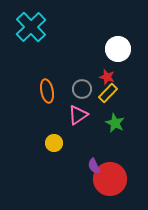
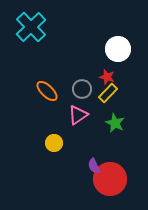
orange ellipse: rotated 35 degrees counterclockwise
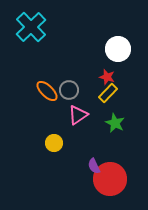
gray circle: moved 13 px left, 1 px down
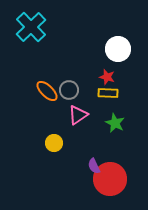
yellow rectangle: rotated 48 degrees clockwise
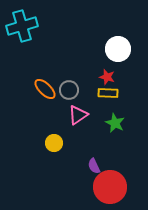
cyan cross: moved 9 px left, 1 px up; rotated 28 degrees clockwise
orange ellipse: moved 2 px left, 2 px up
red circle: moved 8 px down
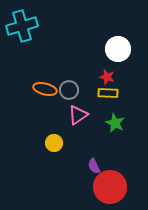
orange ellipse: rotated 30 degrees counterclockwise
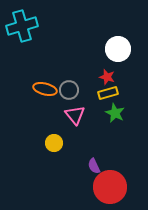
yellow rectangle: rotated 18 degrees counterclockwise
pink triangle: moved 3 px left; rotated 35 degrees counterclockwise
green star: moved 10 px up
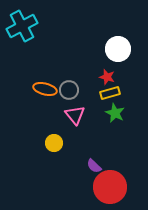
cyan cross: rotated 12 degrees counterclockwise
yellow rectangle: moved 2 px right
purple semicircle: rotated 21 degrees counterclockwise
